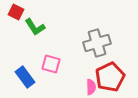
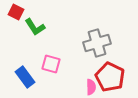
red pentagon: rotated 20 degrees counterclockwise
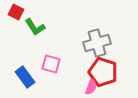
red pentagon: moved 7 px left, 5 px up; rotated 8 degrees counterclockwise
pink semicircle: rotated 21 degrees clockwise
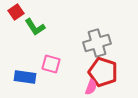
red square: rotated 28 degrees clockwise
blue rectangle: rotated 45 degrees counterclockwise
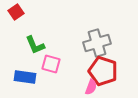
green L-shape: moved 18 px down; rotated 10 degrees clockwise
red pentagon: moved 1 px up
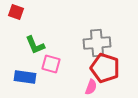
red square: rotated 35 degrees counterclockwise
gray cross: rotated 12 degrees clockwise
red pentagon: moved 2 px right, 3 px up
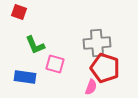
red square: moved 3 px right
pink square: moved 4 px right
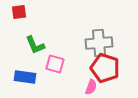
red square: rotated 28 degrees counterclockwise
gray cross: moved 2 px right
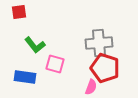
green L-shape: rotated 15 degrees counterclockwise
